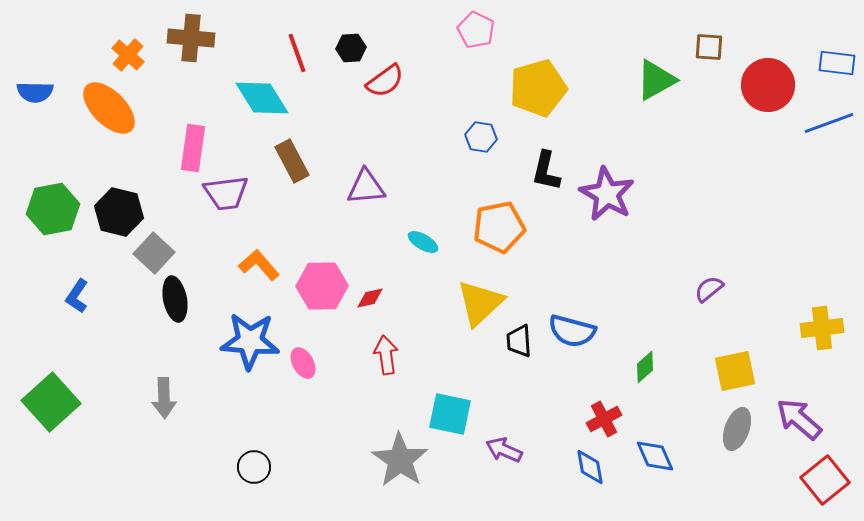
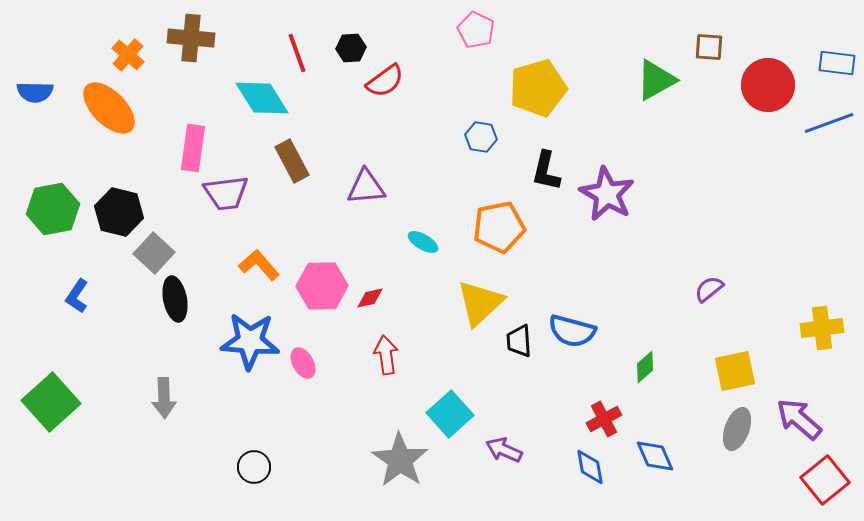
cyan square at (450, 414): rotated 36 degrees clockwise
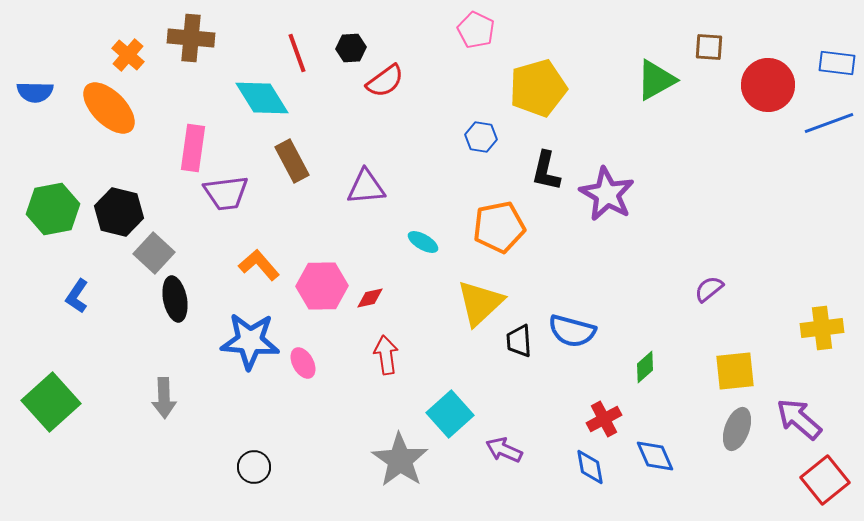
yellow square at (735, 371): rotated 6 degrees clockwise
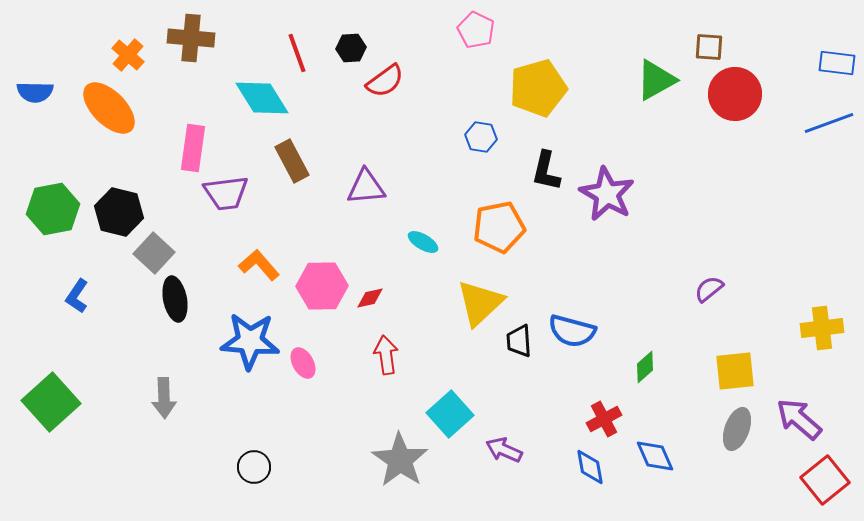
red circle at (768, 85): moved 33 px left, 9 px down
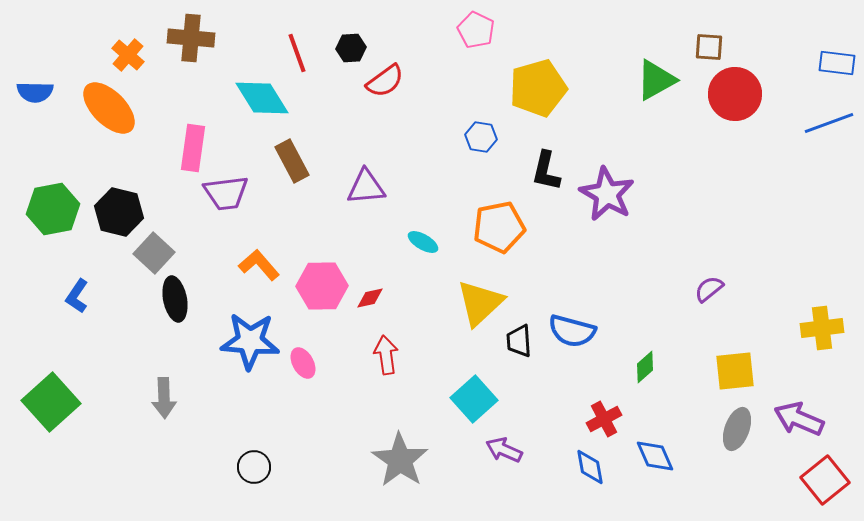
cyan square at (450, 414): moved 24 px right, 15 px up
purple arrow at (799, 419): rotated 18 degrees counterclockwise
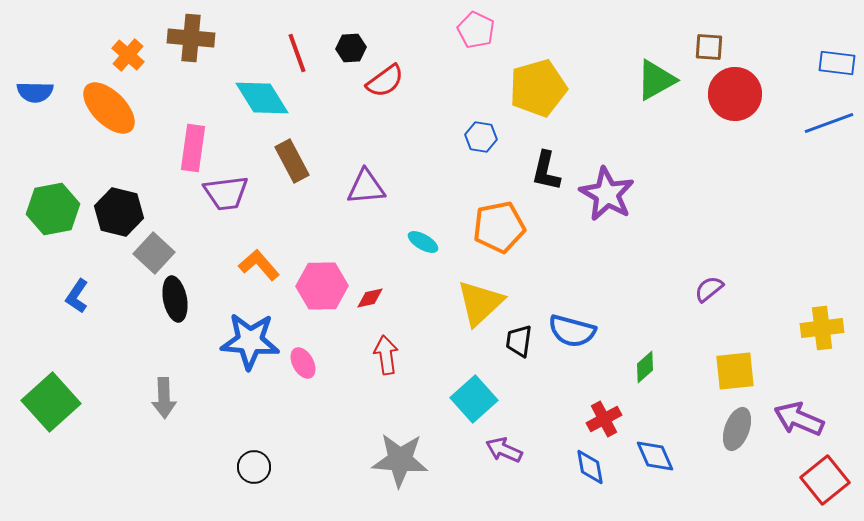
black trapezoid at (519, 341): rotated 12 degrees clockwise
gray star at (400, 460): rotated 30 degrees counterclockwise
